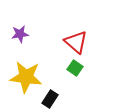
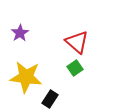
purple star: moved 1 px up; rotated 24 degrees counterclockwise
red triangle: moved 1 px right
green square: rotated 21 degrees clockwise
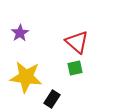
green square: rotated 21 degrees clockwise
black rectangle: moved 2 px right
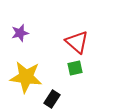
purple star: rotated 18 degrees clockwise
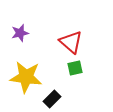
red triangle: moved 6 px left
black rectangle: rotated 12 degrees clockwise
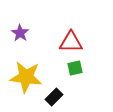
purple star: rotated 24 degrees counterclockwise
red triangle: rotated 40 degrees counterclockwise
black rectangle: moved 2 px right, 2 px up
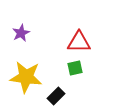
purple star: moved 1 px right; rotated 12 degrees clockwise
red triangle: moved 8 px right
black rectangle: moved 2 px right, 1 px up
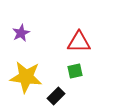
green square: moved 3 px down
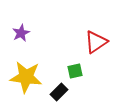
red triangle: moved 17 px right; rotated 35 degrees counterclockwise
black rectangle: moved 3 px right, 4 px up
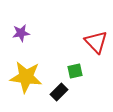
purple star: rotated 18 degrees clockwise
red triangle: rotated 40 degrees counterclockwise
